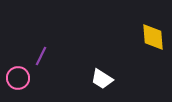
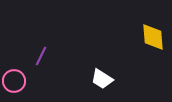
pink circle: moved 4 px left, 3 px down
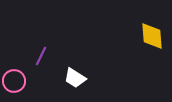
yellow diamond: moved 1 px left, 1 px up
white trapezoid: moved 27 px left, 1 px up
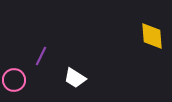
pink circle: moved 1 px up
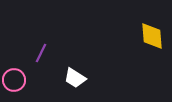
purple line: moved 3 px up
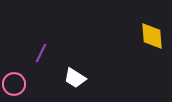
pink circle: moved 4 px down
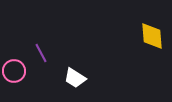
purple line: rotated 54 degrees counterclockwise
pink circle: moved 13 px up
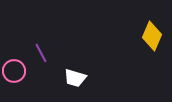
yellow diamond: rotated 28 degrees clockwise
white trapezoid: rotated 15 degrees counterclockwise
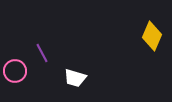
purple line: moved 1 px right
pink circle: moved 1 px right
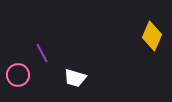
pink circle: moved 3 px right, 4 px down
